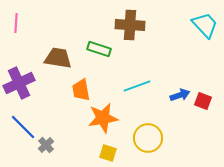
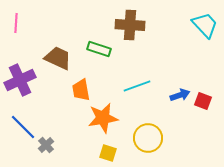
brown trapezoid: rotated 16 degrees clockwise
purple cross: moved 1 px right, 3 px up
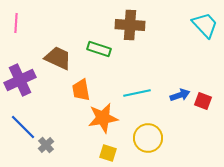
cyan line: moved 7 px down; rotated 8 degrees clockwise
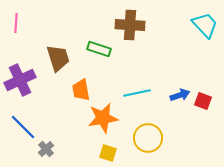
brown trapezoid: rotated 48 degrees clockwise
gray cross: moved 4 px down
